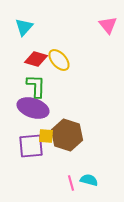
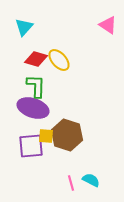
pink triangle: rotated 18 degrees counterclockwise
cyan semicircle: moved 2 px right; rotated 12 degrees clockwise
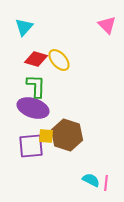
pink triangle: moved 1 px left; rotated 12 degrees clockwise
pink line: moved 35 px right; rotated 21 degrees clockwise
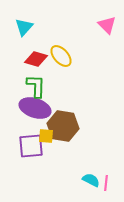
yellow ellipse: moved 2 px right, 4 px up
purple ellipse: moved 2 px right
brown hexagon: moved 4 px left, 9 px up; rotated 8 degrees counterclockwise
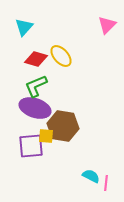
pink triangle: rotated 30 degrees clockwise
green L-shape: rotated 115 degrees counterclockwise
cyan semicircle: moved 4 px up
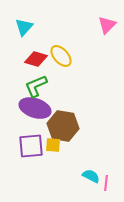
yellow square: moved 7 px right, 9 px down
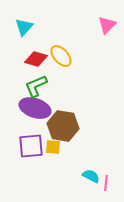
yellow square: moved 2 px down
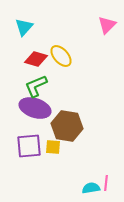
brown hexagon: moved 4 px right
purple square: moved 2 px left
cyan semicircle: moved 12 px down; rotated 36 degrees counterclockwise
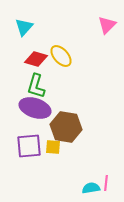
green L-shape: rotated 50 degrees counterclockwise
brown hexagon: moved 1 px left, 1 px down
